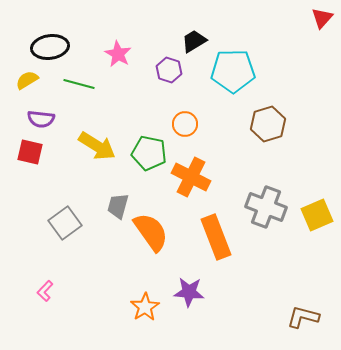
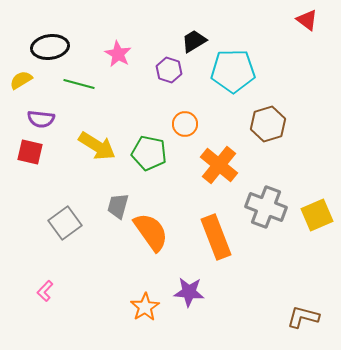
red triangle: moved 15 px left, 2 px down; rotated 35 degrees counterclockwise
yellow semicircle: moved 6 px left
orange cross: moved 28 px right, 12 px up; rotated 12 degrees clockwise
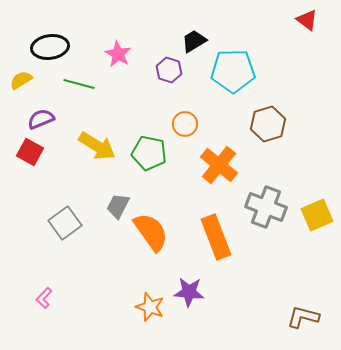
purple semicircle: rotated 152 degrees clockwise
red square: rotated 16 degrees clockwise
gray trapezoid: rotated 12 degrees clockwise
pink L-shape: moved 1 px left, 7 px down
orange star: moved 5 px right; rotated 20 degrees counterclockwise
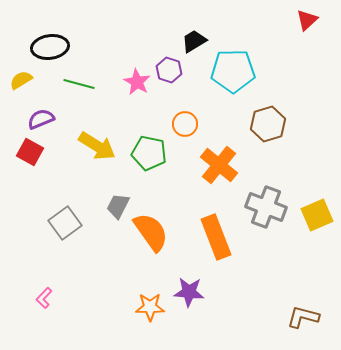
red triangle: rotated 40 degrees clockwise
pink star: moved 19 px right, 28 px down
orange star: rotated 20 degrees counterclockwise
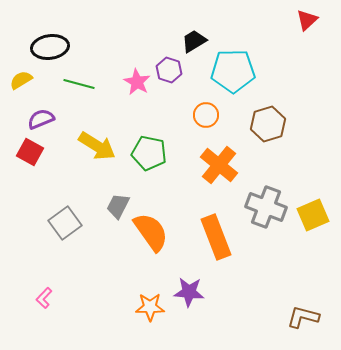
orange circle: moved 21 px right, 9 px up
yellow square: moved 4 px left
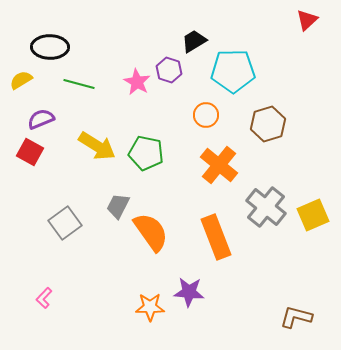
black ellipse: rotated 9 degrees clockwise
green pentagon: moved 3 px left
gray cross: rotated 18 degrees clockwise
brown L-shape: moved 7 px left
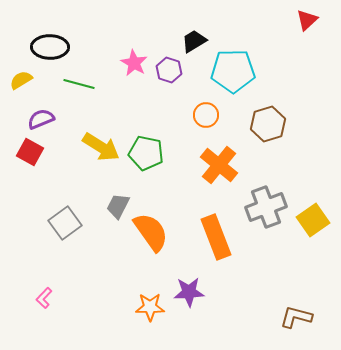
pink star: moved 3 px left, 19 px up
yellow arrow: moved 4 px right, 1 px down
gray cross: rotated 30 degrees clockwise
yellow square: moved 5 px down; rotated 12 degrees counterclockwise
purple star: rotated 8 degrees counterclockwise
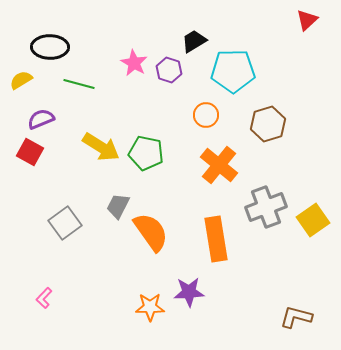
orange rectangle: moved 2 px down; rotated 12 degrees clockwise
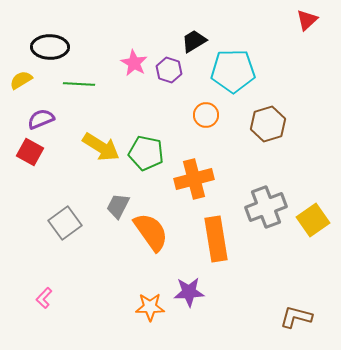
green line: rotated 12 degrees counterclockwise
orange cross: moved 25 px left, 14 px down; rotated 36 degrees clockwise
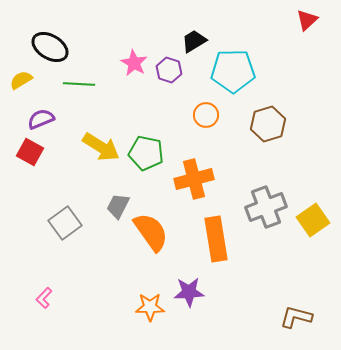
black ellipse: rotated 30 degrees clockwise
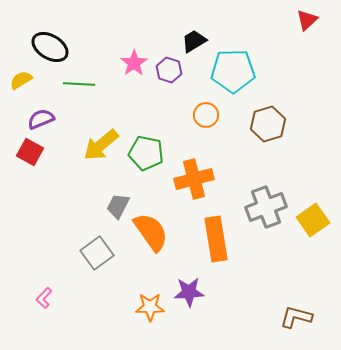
pink star: rotated 8 degrees clockwise
yellow arrow: moved 2 px up; rotated 108 degrees clockwise
gray square: moved 32 px right, 30 px down
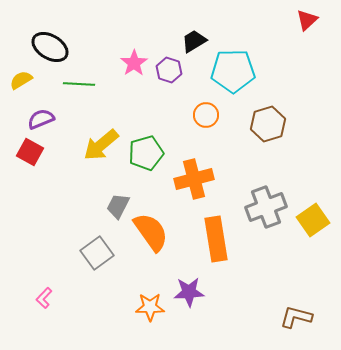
green pentagon: rotated 28 degrees counterclockwise
